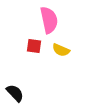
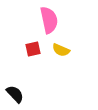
red square: moved 1 px left, 3 px down; rotated 21 degrees counterclockwise
black semicircle: moved 1 px down
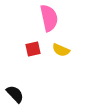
pink semicircle: moved 2 px up
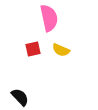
black semicircle: moved 5 px right, 3 px down
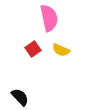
red square: rotated 21 degrees counterclockwise
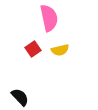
yellow semicircle: moved 1 px left; rotated 36 degrees counterclockwise
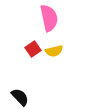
yellow semicircle: moved 6 px left, 1 px down
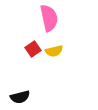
black semicircle: rotated 120 degrees clockwise
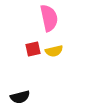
red square: rotated 21 degrees clockwise
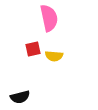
yellow semicircle: moved 5 px down; rotated 18 degrees clockwise
